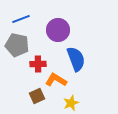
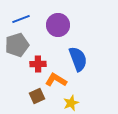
purple circle: moved 5 px up
gray pentagon: rotated 30 degrees counterclockwise
blue semicircle: moved 2 px right
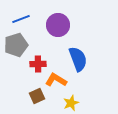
gray pentagon: moved 1 px left
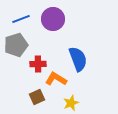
purple circle: moved 5 px left, 6 px up
orange L-shape: moved 1 px up
brown square: moved 1 px down
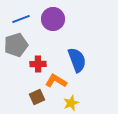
blue semicircle: moved 1 px left, 1 px down
orange L-shape: moved 2 px down
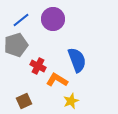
blue line: moved 1 px down; rotated 18 degrees counterclockwise
red cross: moved 2 px down; rotated 28 degrees clockwise
orange L-shape: moved 1 px right, 1 px up
brown square: moved 13 px left, 4 px down
yellow star: moved 2 px up
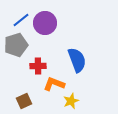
purple circle: moved 8 px left, 4 px down
red cross: rotated 28 degrees counterclockwise
orange L-shape: moved 3 px left, 4 px down; rotated 10 degrees counterclockwise
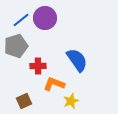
purple circle: moved 5 px up
gray pentagon: moved 1 px down
blue semicircle: rotated 15 degrees counterclockwise
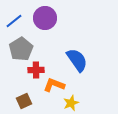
blue line: moved 7 px left, 1 px down
gray pentagon: moved 5 px right, 3 px down; rotated 15 degrees counterclockwise
red cross: moved 2 px left, 4 px down
orange L-shape: moved 1 px down
yellow star: moved 2 px down
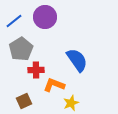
purple circle: moved 1 px up
